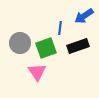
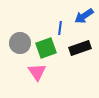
black rectangle: moved 2 px right, 2 px down
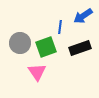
blue arrow: moved 1 px left
blue line: moved 1 px up
green square: moved 1 px up
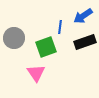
gray circle: moved 6 px left, 5 px up
black rectangle: moved 5 px right, 6 px up
pink triangle: moved 1 px left, 1 px down
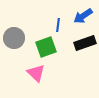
blue line: moved 2 px left, 2 px up
black rectangle: moved 1 px down
pink triangle: rotated 12 degrees counterclockwise
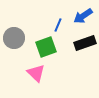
blue line: rotated 16 degrees clockwise
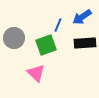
blue arrow: moved 1 px left, 1 px down
black rectangle: rotated 15 degrees clockwise
green square: moved 2 px up
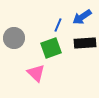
green square: moved 5 px right, 3 px down
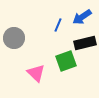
black rectangle: rotated 10 degrees counterclockwise
green square: moved 15 px right, 13 px down
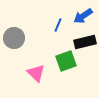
blue arrow: moved 1 px right, 1 px up
black rectangle: moved 1 px up
